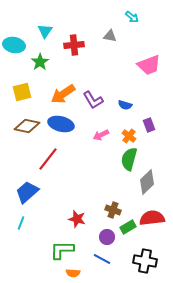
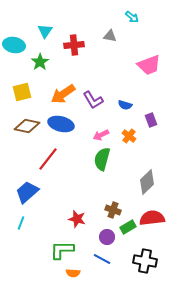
purple rectangle: moved 2 px right, 5 px up
green semicircle: moved 27 px left
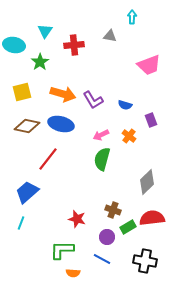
cyan arrow: rotated 128 degrees counterclockwise
orange arrow: rotated 130 degrees counterclockwise
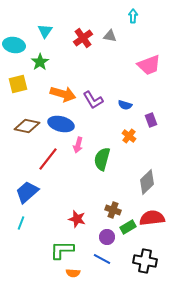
cyan arrow: moved 1 px right, 1 px up
red cross: moved 9 px right, 7 px up; rotated 30 degrees counterclockwise
yellow square: moved 4 px left, 8 px up
pink arrow: moved 23 px left, 10 px down; rotated 49 degrees counterclockwise
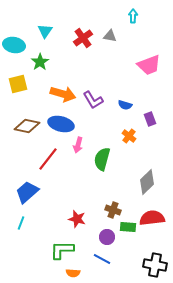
purple rectangle: moved 1 px left, 1 px up
green rectangle: rotated 35 degrees clockwise
black cross: moved 10 px right, 4 px down
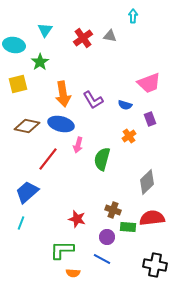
cyan triangle: moved 1 px up
pink trapezoid: moved 18 px down
orange arrow: rotated 65 degrees clockwise
orange cross: rotated 16 degrees clockwise
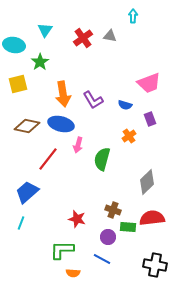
purple circle: moved 1 px right
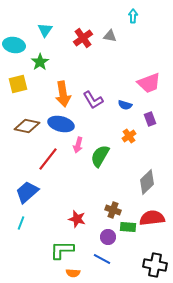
green semicircle: moved 2 px left, 3 px up; rotated 15 degrees clockwise
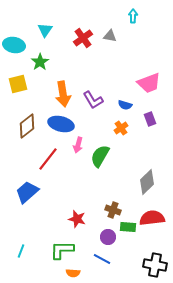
brown diamond: rotated 50 degrees counterclockwise
orange cross: moved 8 px left, 8 px up
cyan line: moved 28 px down
